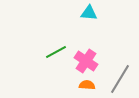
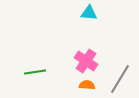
green line: moved 21 px left, 20 px down; rotated 20 degrees clockwise
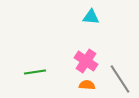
cyan triangle: moved 2 px right, 4 px down
gray line: rotated 64 degrees counterclockwise
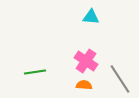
orange semicircle: moved 3 px left
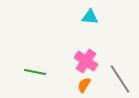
cyan triangle: moved 1 px left
green line: rotated 20 degrees clockwise
orange semicircle: rotated 63 degrees counterclockwise
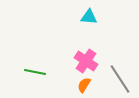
cyan triangle: moved 1 px left
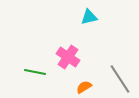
cyan triangle: rotated 18 degrees counterclockwise
pink cross: moved 18 px left, 4 px up
orange semicircle: moved 2 px down; rotated 28 degrees clockwise
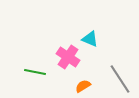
cyan triangle: moved 1 px right, 22 px down; rotated 36 degrees clockwise
orange semicircle: moved 1 px left, 1 px up
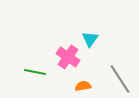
cyan triangle: rotated 42 degrees clockwise
orange semicircle: rotated 21 degrees clockwise
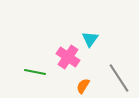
gray line: moved 1 px left, 1 px up
orange semicircle: rotated 49 degrees counterclockwise
